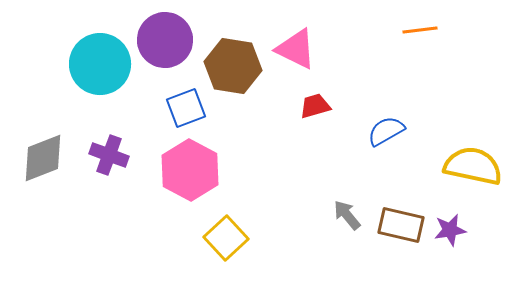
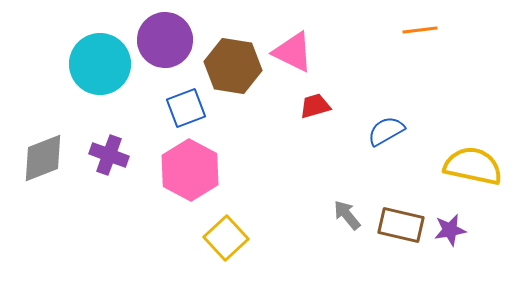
pink triangle: moved 3 px left, 3 px down
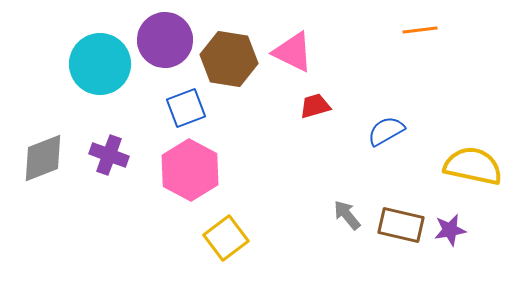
brown hexagon: moved 4 px left, 7 px up
yellow square: rotated 6 degrees clockwise
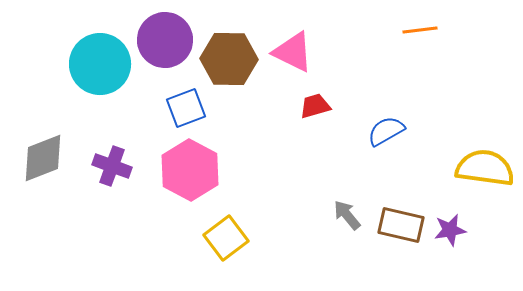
brown hexagon: rotated 8 degrees counterclockwise
purple cross: moved 3 px right, 11 px down
yellow semicircle: moved 12 px right, 2 px down; rotated 4 degrees counterclockwise
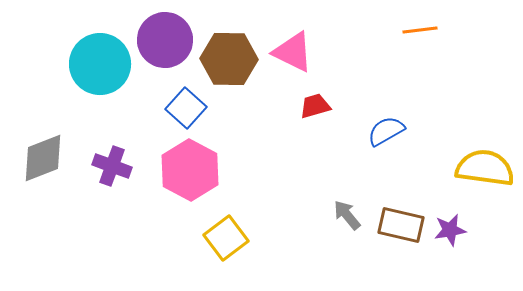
blue square: rotated 27 degrees counterclockwise
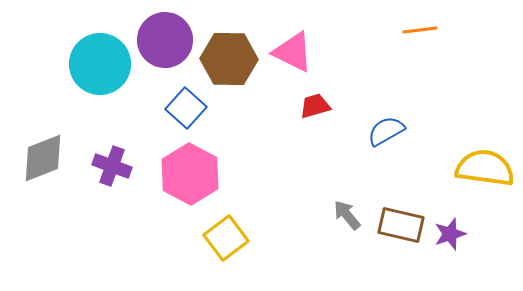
pink hexagon: moved 4 px down
purple star: moved 4 px down; rotated 8 degrees counterclockwise
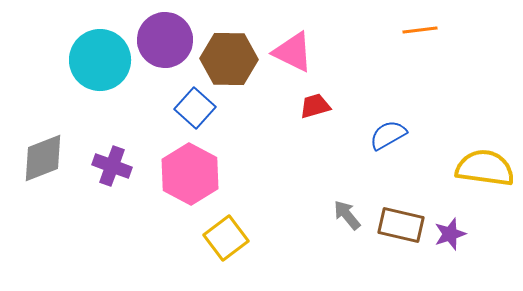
cyan circle: moved 4 px up
blue square: moved 9 px right
blue semicircle: moved 2 px right, 4 px down
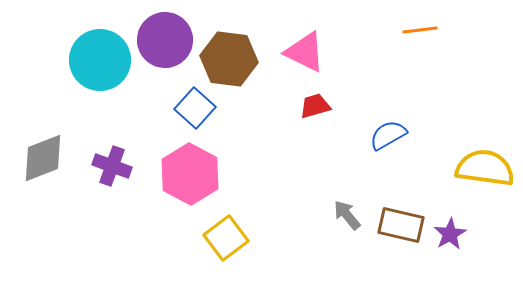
pink triangle: moved 12 px right
brown hexagon: rotated 6 degrees clockwise
purple star: rotated 12 degrees counterclockwise
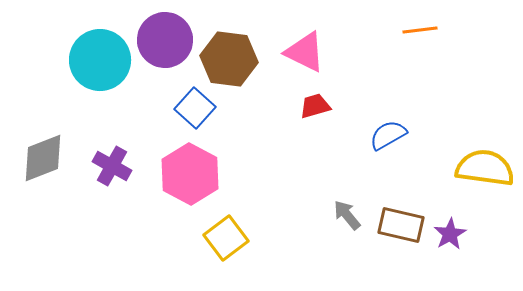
purple cross: rotated 9 degrees clockwise
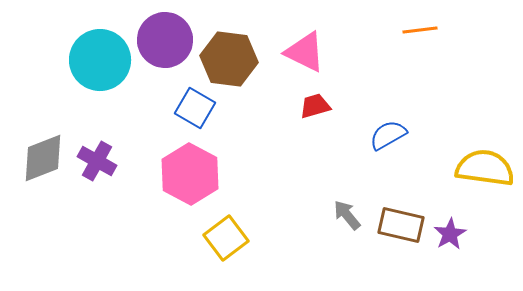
blue square: rotated 12 degrees counterclockwise
purple cross: moved 15 px left, 5 px up
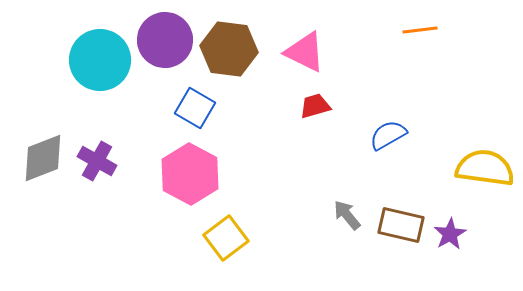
brown hexagon: moved 10 px up
